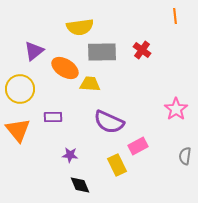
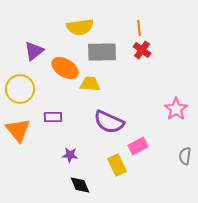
orange line: moved 36 px left, 12 px down
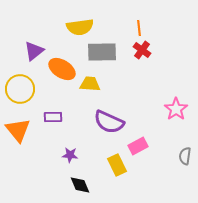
orange ellipse: moved 3 px left, 1 px down
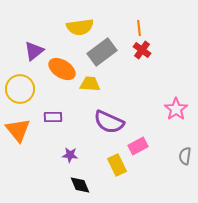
gray rectangle: rotated 36 degrees counterclockwise
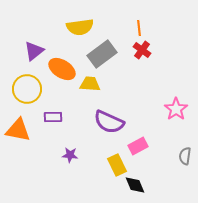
gray rectangle: moved 2 px down
yellow circle: moved 7 px right
orange triangle: rotated 40 degrees counterclockwise
black diamond: moved 55 px right
